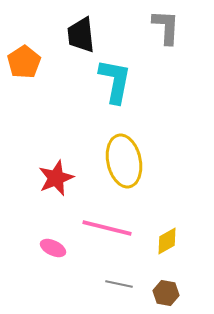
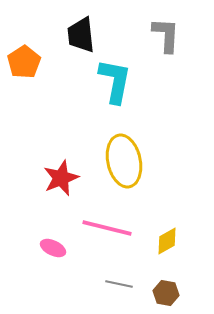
gray L-shape: moved 8 px down
red star: moved 5 px right
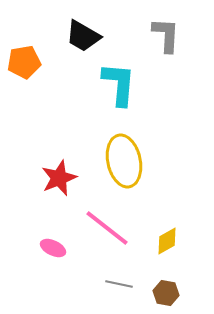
black trapezoid: moved 2 px right, 1 px down; rotated 54 degrees counterclockwise
orange pentagon: rotated 24 degrees clockwise
cyan L-shape: moved 4 px right, 3 px down; rotated 6 degrees counterclockwise
red star: moved 2 px left
pink line: rotated 24 degrees clockwise
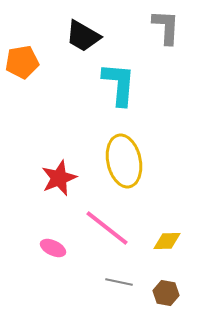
gray L-shape: moved 8 px up
orange pentagon: moved 2 px left
yellow diamond: rotated 28 degrees clockwise
gray line: moved 2 px up
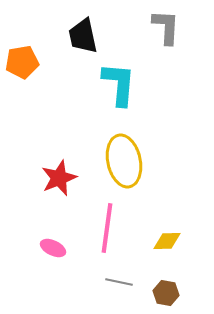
black trapezoid: rotated 48 degrees clockwise
pink line: rotated 60 degrees clockwise
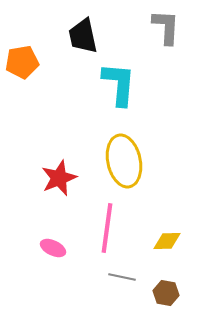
gray line: moved 3 px right, 5 px up
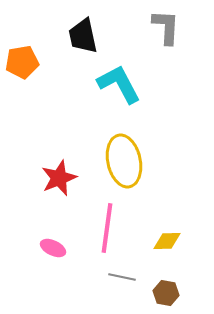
cyan L-shape: rotated 33 degrees counterclockwise
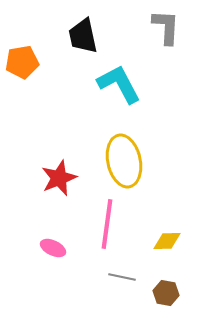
pink line: moved 4 px up
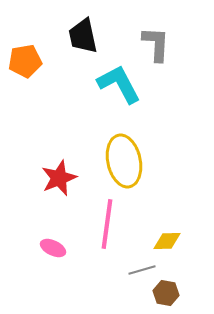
gray L-shape: moved 10 px left, 17 px down
orange pentagon: moved 3 px right, 1 px up
gray line: moved 20 px right, 7 px up; rotated 28 degrees counterclockwise
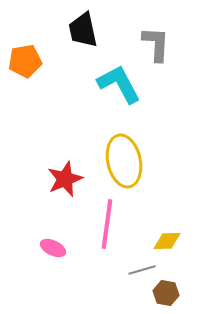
black trapezoid: moved 6 px up
red star: moved 6 px right, 1 px down
